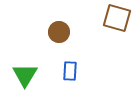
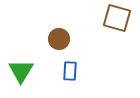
brown circle: moved 7 px down
green triangle: moved 4 px left, 4 px up
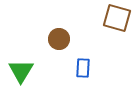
blue rectangle: moved 13 px right, 3 px up
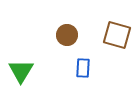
brown square: moved 17 px down
brown circle: moved 8 px right, 4 px up
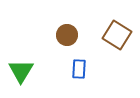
brown square: rotated 16 degrees clockwise
blue rectangle: moved 4 px left, 1 px down
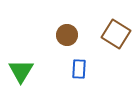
brown square: moved 1 px left, 1 px up
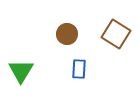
brown circle: moved 1 px up
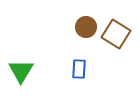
brown circle: moved 19 px right, 7 px up
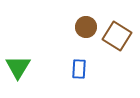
brown square: moved 1 px right, 2 px down
green triangle: moved 3 px left, 4 px up
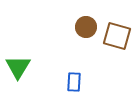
brown square: rotated 16 degrees counterclockwise
blue rectangle: moved 5 px left, 13 px down
